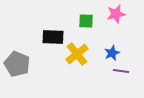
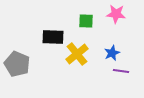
pink star: rotated 18 degrees clockwise
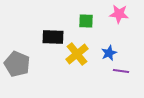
pink star: moved 3 px right
blue star: moved 3 px left
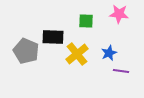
gray pentagon: moved 9 px right, 13 px up
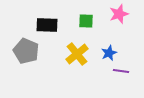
pink star: rotated 24 degrees counterclockwise
black rectangle: moved 6 px left, 12 px up
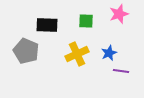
yellow cross: rotated 15 degrees clockwise
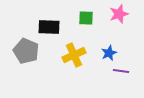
green square: moved 3 px up
black rectangle: moved 2 px right, 2 px down
yellow cross: moved 3 px left, 1 px down
